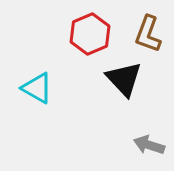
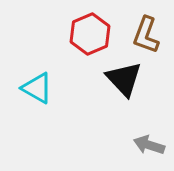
brown L-shape: moved 2 px left, 1 px down
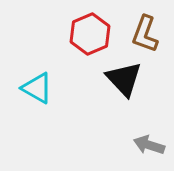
brown L-shape: moved 1 px left, 1 px up
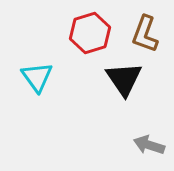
red hexagon: moved 1 px up; rotated 6 degrees clockwise
black triangle: rotated 9 degrees clockwise
cyan triangle: moved 11 px up; rotated 24 degrees clockwise
